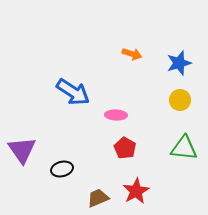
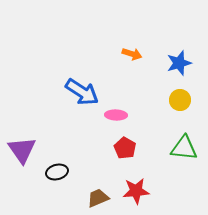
blue arrow: moved 9 px right
black ellipse: moved 5 px left, 3 px down
red star: rotated 24 degrees clockwise
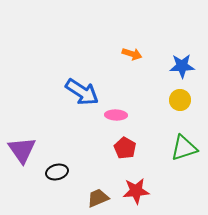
blue star: moved 3 px right, 3 px down; rotated 15 degrees clockwise
green triangle: rotated 24 degrees counterclockwise
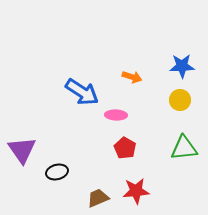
orange arrow: moved 23 px down
green triangle: rotated 12 degrees clockwise
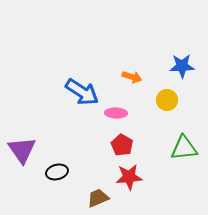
yellow circle: moved 13 px left
pink ellipse: moved 2 px up
red pentagon: moved 3 px left, 3 px up
red star: moved 7 px left, 14 px up
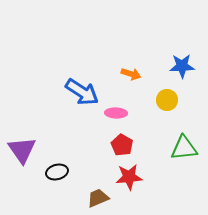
orange arrow: moved 1 px left, 3 px up
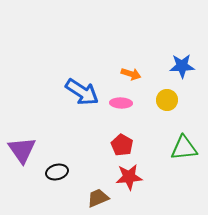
pink ellipse: moved 5 px right, 10 px up
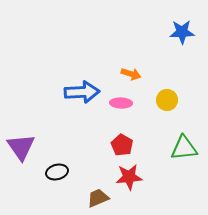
blue star: moved 34 px up
blue arrow: rotated 36 degrees counterclockwise
purple triangle: moved 1 px left, 3 px up
